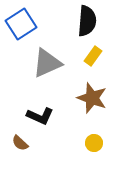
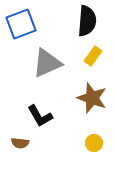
blue square: rotated 12 degrees clockwise
black L-shape: rotated 36 degrees clockwise
brown semicircle: rotated 36 degrees counterclockwise
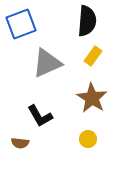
brown star: rotated 12 degrees clockwise
yellow circle: moved 6 px left, 4 px up
